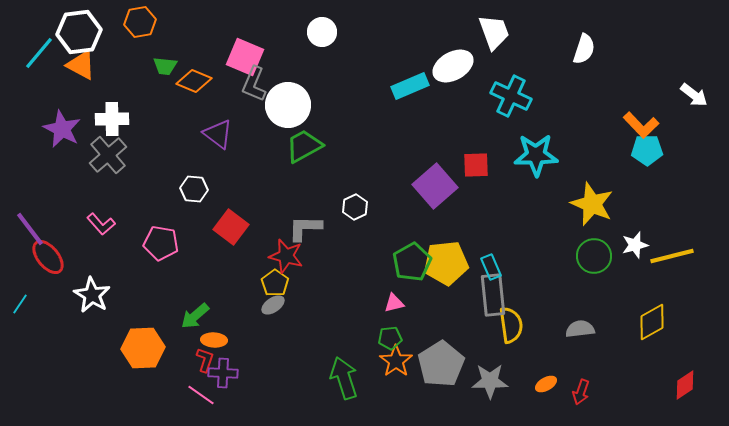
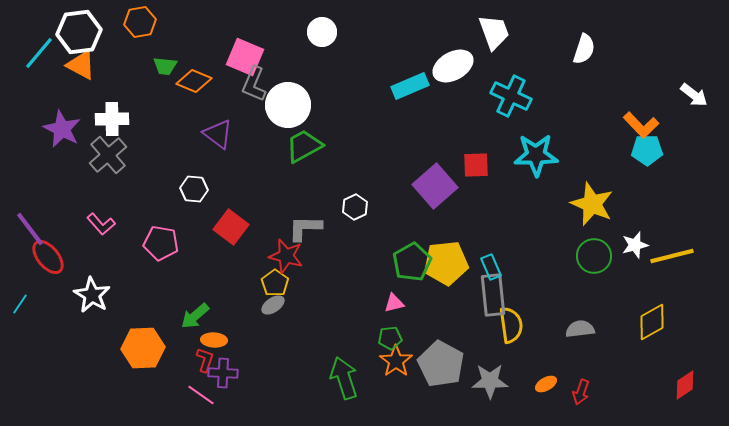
gray pentagon at (441, 364): rotated 12 degrees counterclockwise
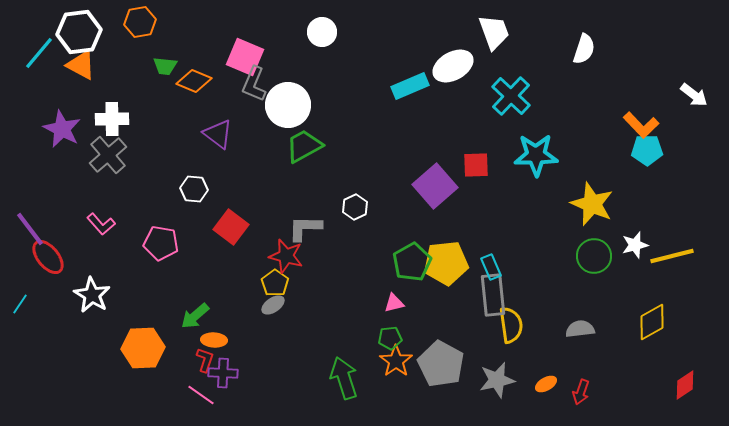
cyan cross at (511, 96): rotated 18 degrees clockwise
gray star at (490, 381): moved 7 px right, 1 px up; rotated 12 degrees counterclockwise
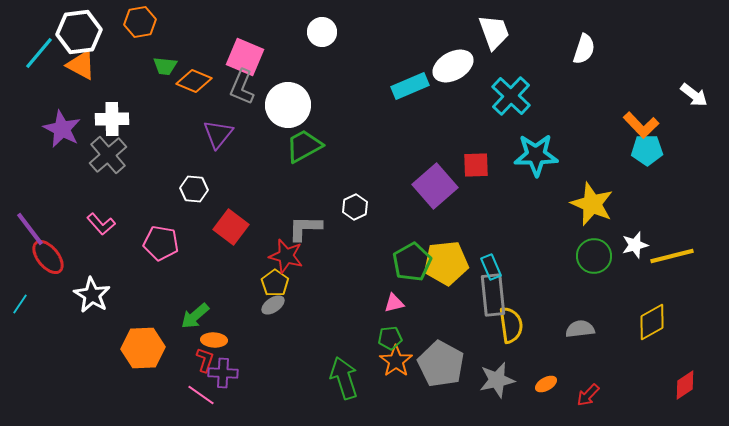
gray L-shape at (254, 84): moved 12 px left, 3 px down
purple triangle at (218, 134): rotated 32 degrees clockwise
red arrow at (581, 392): moved 7 px right, 3 px down; rotated 25 degrees clockwise
